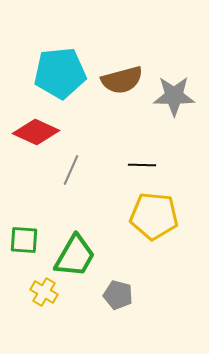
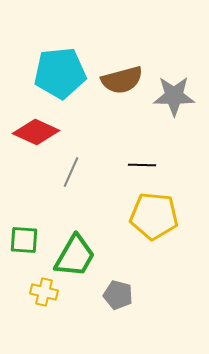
gray line: moved 2 px down
yellow cross: rotated 16 degrees counterclockwise
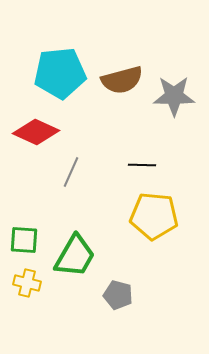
yellow cross: moved 17 px left, 9 px up
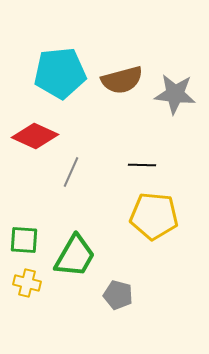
gray star: moved 1 px right, 2 px up; rotated 6 degrees clockwise
red diamond: moved 1 px left, 4 px down
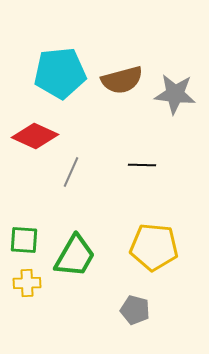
yellow pentagon: moved 31 px down
yellow cross: rotated 16 degrees counterclockwise
gray pentagon: moved 17 px right, 15 px down
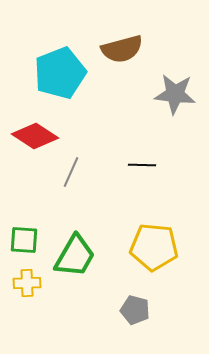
cyan pentagon: rotated 15 degrees counterclockwise
brown semicircle: moved 31 px up
red diamond: rotated 9 degrees clockwise
